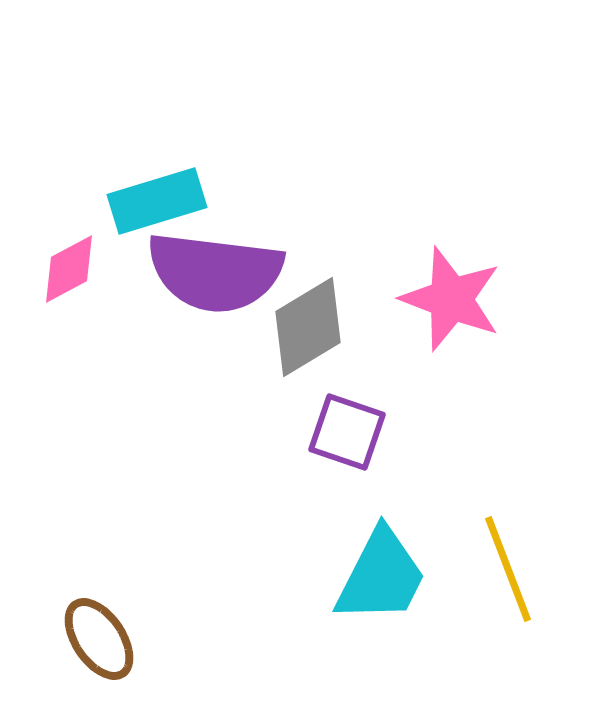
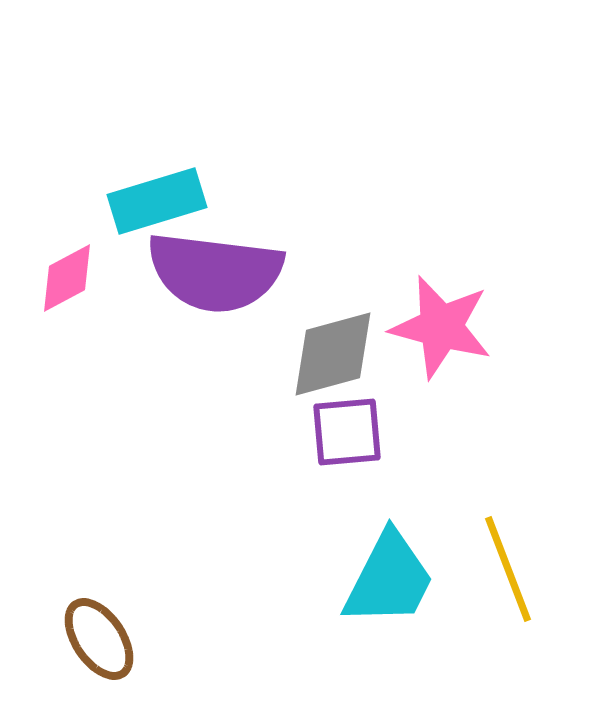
pink diamond: moved 2 px left, 9 px down
pink star: moved 10 px left, 28 px down; rotated 6 degrees counterclockwise
gray diamond: moved 25 px right, 27 px down; rotated 16 degrees clockwise
purple square: rotated 24 degrees counterclockwise
cyan trapezoid: moved 8 px right, 3 px down
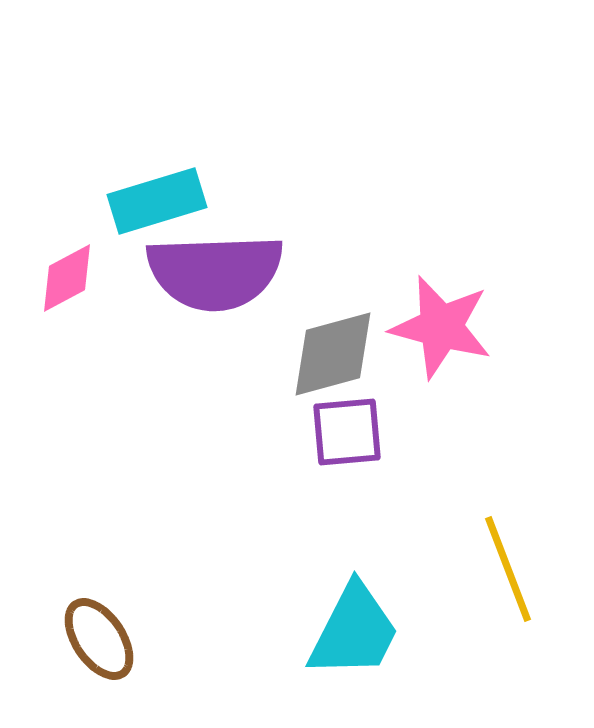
purple semicircle: rotated 9 degrees counterclockwise
cyan trapezoid: moved 35 px left, 52 px down
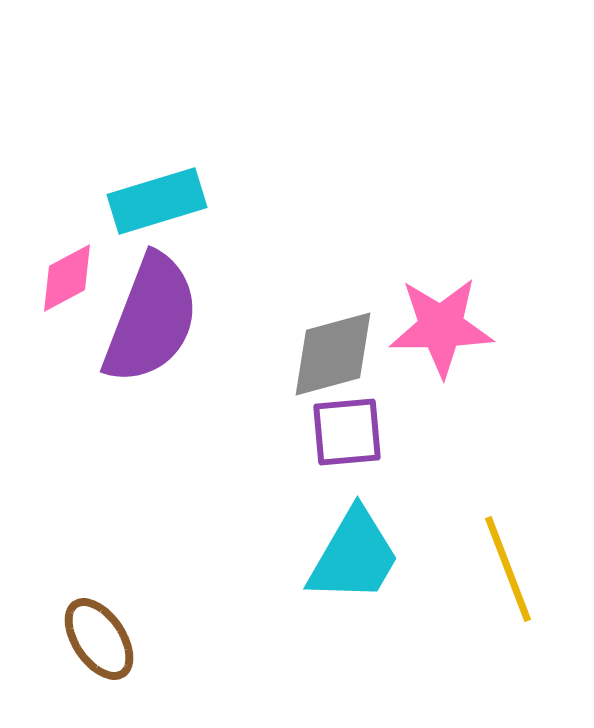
purple semicircle: moved 64 px left, 47 px down; rotated 67 degrees counterclockwise
pink star: rotated 16 degrees counterclockwise
cyan trapezoid: moved 75 px up; rotated 3 degrees clockwise
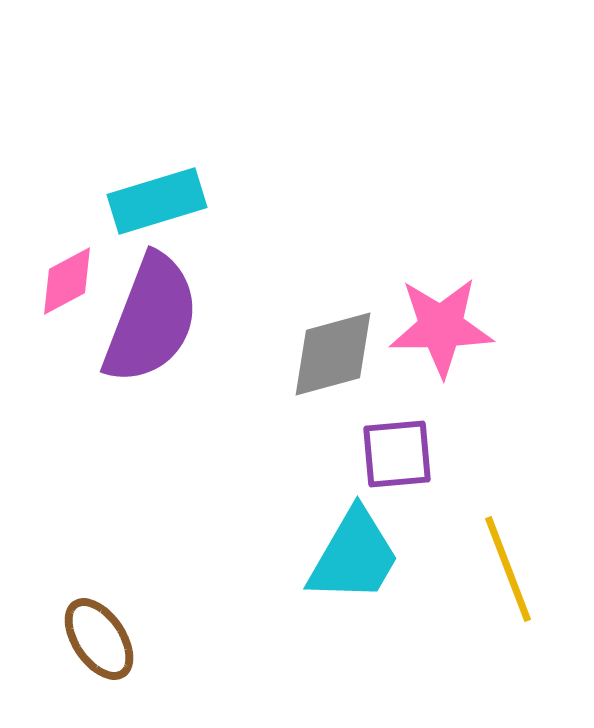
pink diamond: moved 3 px down
purple square: moved 50 px right, 22 px down
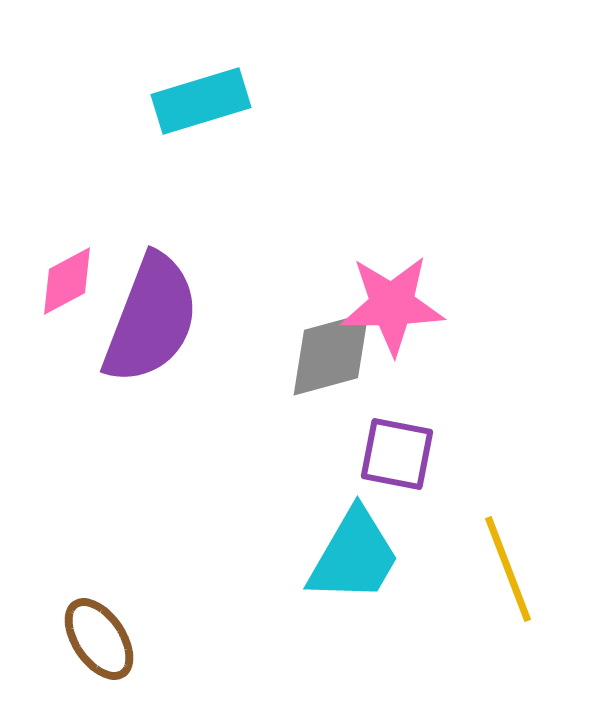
cyan rectangle: moved 44 px right, 100 px up
pink star: moved 49 px left, 22 px up
gray diamond: moved 2 px left
purple square: rotated 16 degrees clockwise
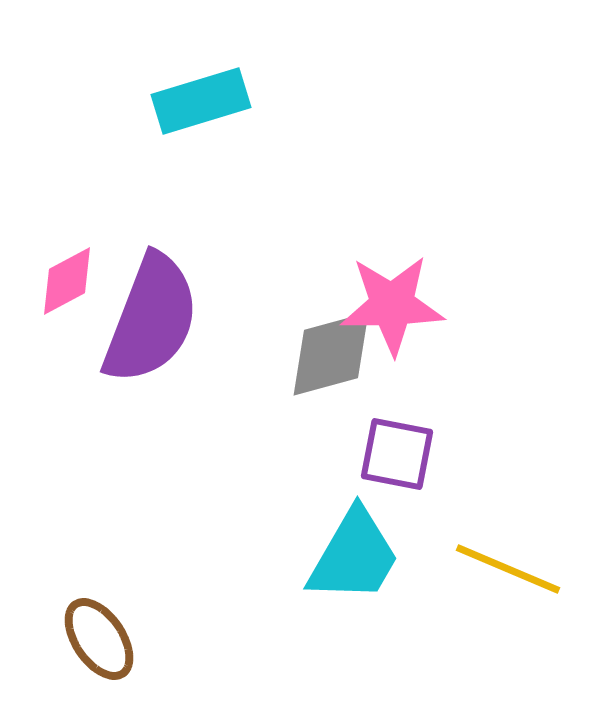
yellow line: rotated 46 degrees counterclockwise
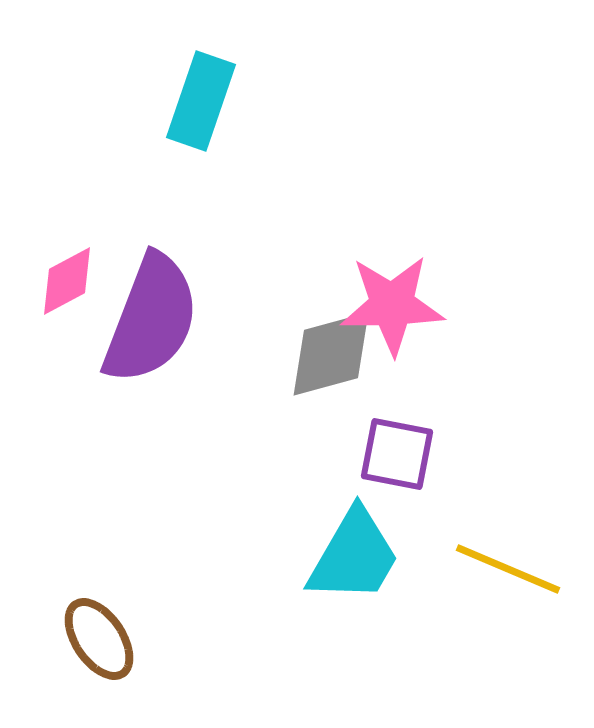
cyan rectangle: rotated 54 degrees counterclockwise
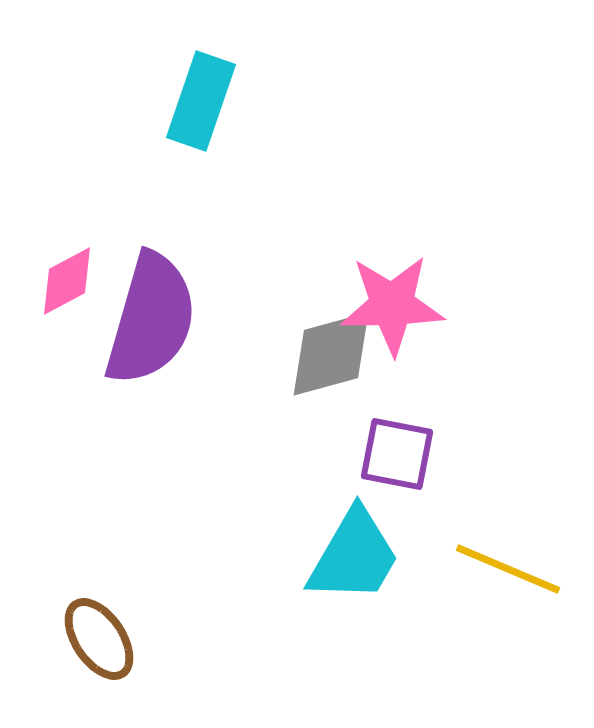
purple semicircle: rotated 5 degrees counterclockwise
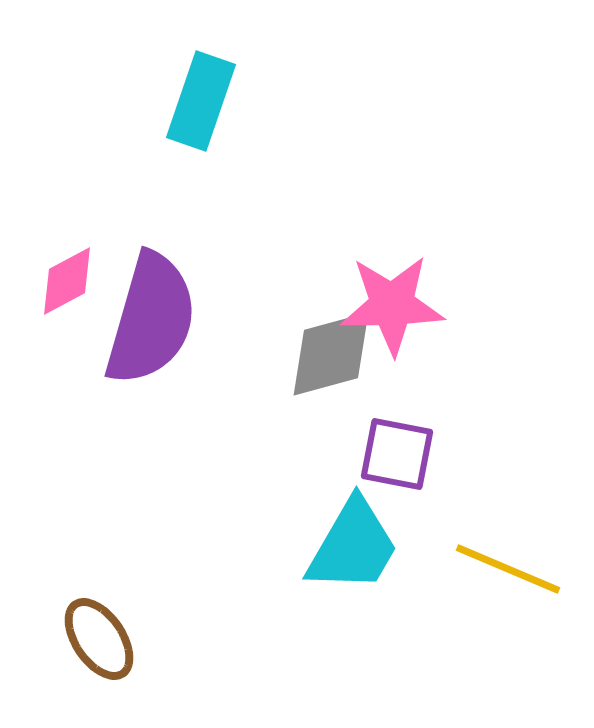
cyan trapezoid: moved 1 px left, 10 px up
